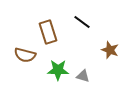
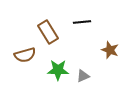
black line: rotated 42 degrees counterclockwise
brown rectangle: rotated 15 degrees counterclockwise
brown semicircle: rotated 30 degrees counterclockwise
gray triangle: rotated 40 degrees counterclockwise
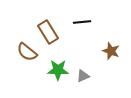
brown star: moved 1 px right, 1 px down
brown semicircle: moved 2 px right, 3 px up; rotated 55 degrees clockwise
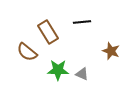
gray triangle: moved 1 px left, 2 px up; rotated 48 degrees clockwise
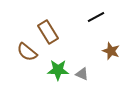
black line: moved 14 px right, 5 px up; rotated 24 degrees counterclockwise
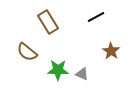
brown rectangle: moved 10 px up
brown star: rotated 12 degrees clockwise
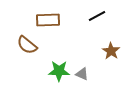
black line: moved 1 px right, 1 px up
brown rectangle: moved 2 px up; rotated 60 degrees counterclockwise
brown semicircle: moved 7 px up
green star: moved 1 px right, 1 px down
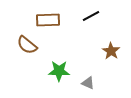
black line: moved 6 px left
gray triangle: moved 6 px right, 9 px down
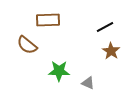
black line: moved 14 px right, 11 px down
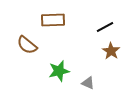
brown rectangle: moved 5 px right
green star: rotated 15 degrees counterclockwise
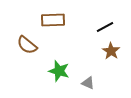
green star: rotated 30 degrees clockwise
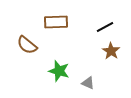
brown rectangle: moved 3 px right, 2 px down
